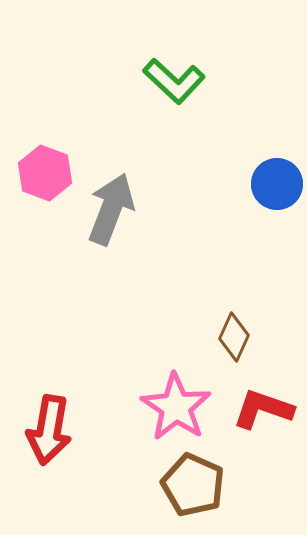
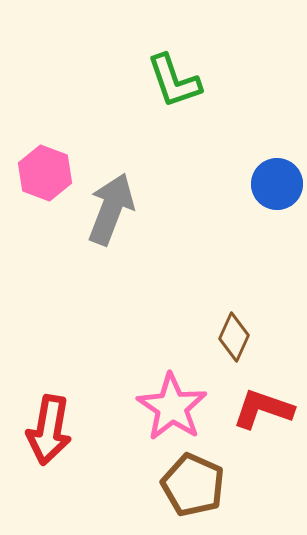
green L-shape: rotated 28 degrees clockwise
pink star: moved 4 px left
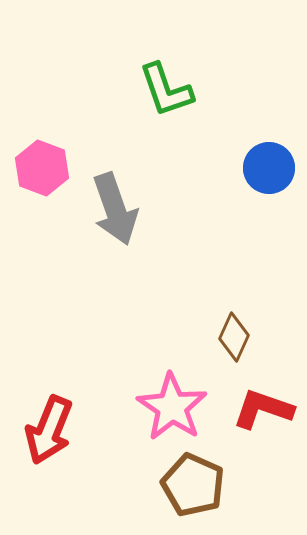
green L-shape: moved 8 px left, 9 px down
pink hexagon: moved 3 px left, 5 px up
blue circle: moved 8 px left, 16 px up
gray arrow: moved 4 px right; rotated 140 degrees clockwise
red arrow: rotated 12 degrees clockwise
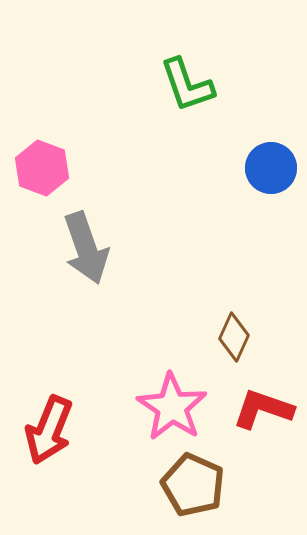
green L-shape: moved 21 px right, 5 px up
blue circle: moved 2 px right
gray arrow: moved 29 px left, 39 px down
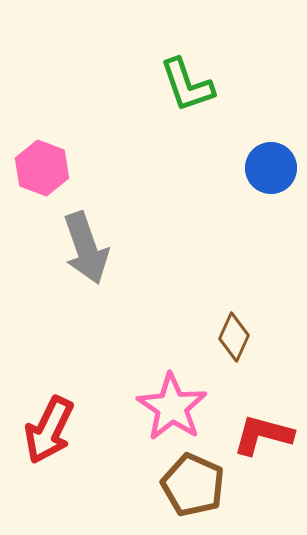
red L-shape: moved 26 px down; rotated 4 degrees counterclockwise
red arrow: rotated 4 degrees clockwise
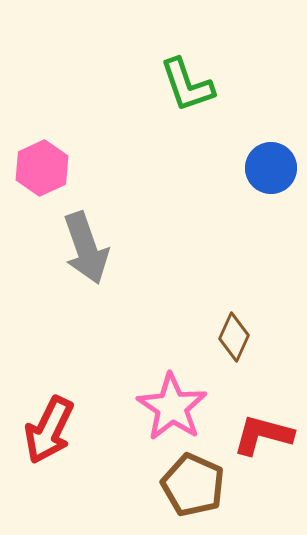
pink hexagon: rotated 14 degrees clockwise
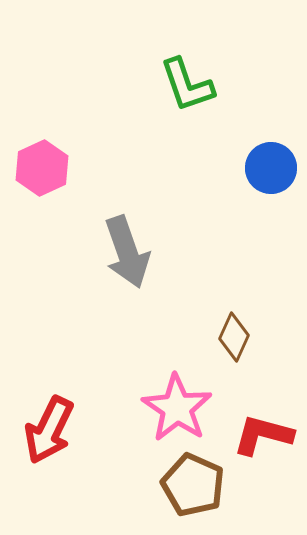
gray arrow: moved 41 px right, 4 px down
pink star: moved 5 px right, 1 px down
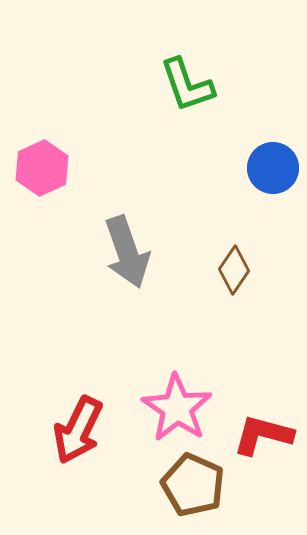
blue circle: moved 2 px right
brown diamond: moved 67 px up; rotated 9 degrees clockwise
red arrow: moved 29 px right
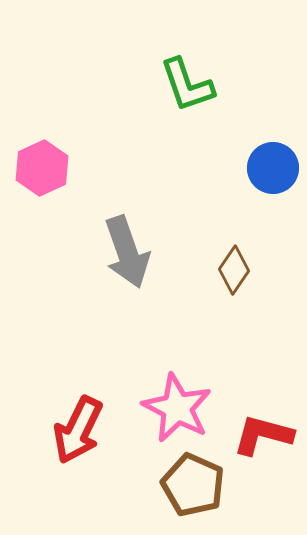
pink star: rotated 6 degrees counterclockwise
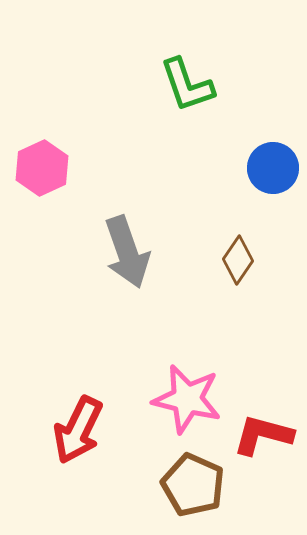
brown diamond: moved 4 px right, 10 px up
pink star: moved 10 px right, 9 px up; rotated 14 degrees counterclockwise
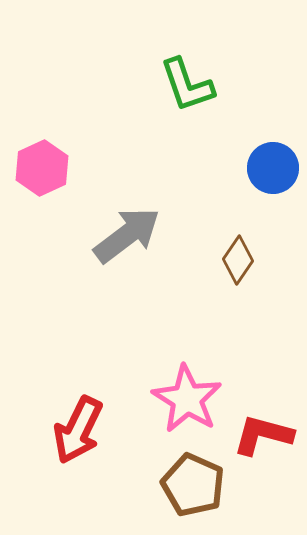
gray arrow: moved 17 px up; rotated 108 degrees counterclockwise
pink star: rotated 18 degrees clockwise
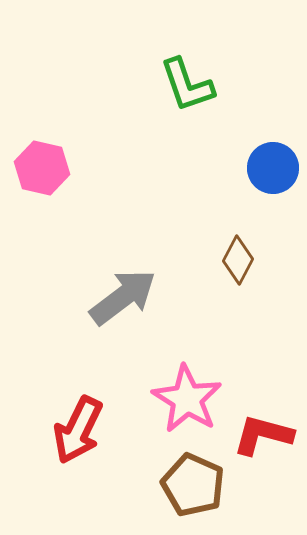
pink hexagon: rotated 22 degrees counterclockwise
gray arrow: moved 4 px left, 62 px down
brown diamond: rotated 6 degrees counterclockwise
